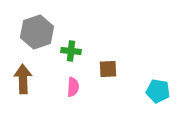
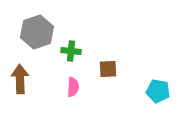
brown arrow: moved 3 px left
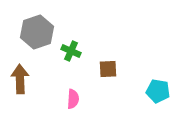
green cross: rotated 18 degrees clockwise
pink semicircle: moved 12 px down
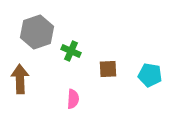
cyan pentagon: moved 8 px left, 16 px up
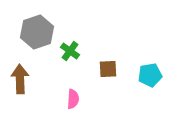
green cross: moved 1 px left; rotated 12 degrees clockwise
cyan pentagon: rotated 20 degrees counterclockwise
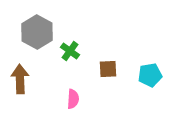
gray hexagon: rotated 12 degrees counterclockwise
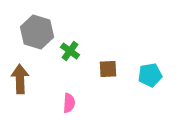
gray hexagon: rotated 12 degrees counterclockwise
pink semicircle: moved 4 px left, 4 px down
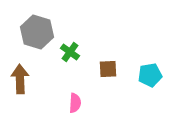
green cross: moved 1 px down
pink semicircle: moved 6 px right
